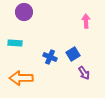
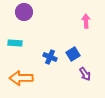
purple arrow: moved 1 px right, 1 px down
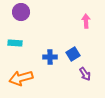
purple circle: moved 3 px left
blue cross: rotated 24 degrees counterclockwise
orange arrow: rotated 15 degrees counterclockwise
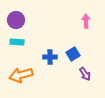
purple circle: moved 5 px left, 8 px down
cyan rectangle: moved 2 px right, 1 px up
orange arrow: moved 3 px up
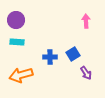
purple arrow: moved 1 px right, 1 px up
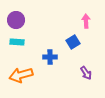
blue square: moved 12 px up
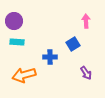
purple circle: moved 2 px left, 1 px down
blue square: moved 2 px down
orange arrow: moved 3 px right
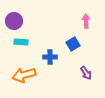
cyan rectangle: moved 4 px right
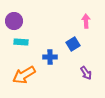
orange arrow: rotated 15 degrees counterclockwise
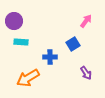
pink arrow: rotated 40 degrees clockwise
orange arrow: moved 4 px right, 3 px down
